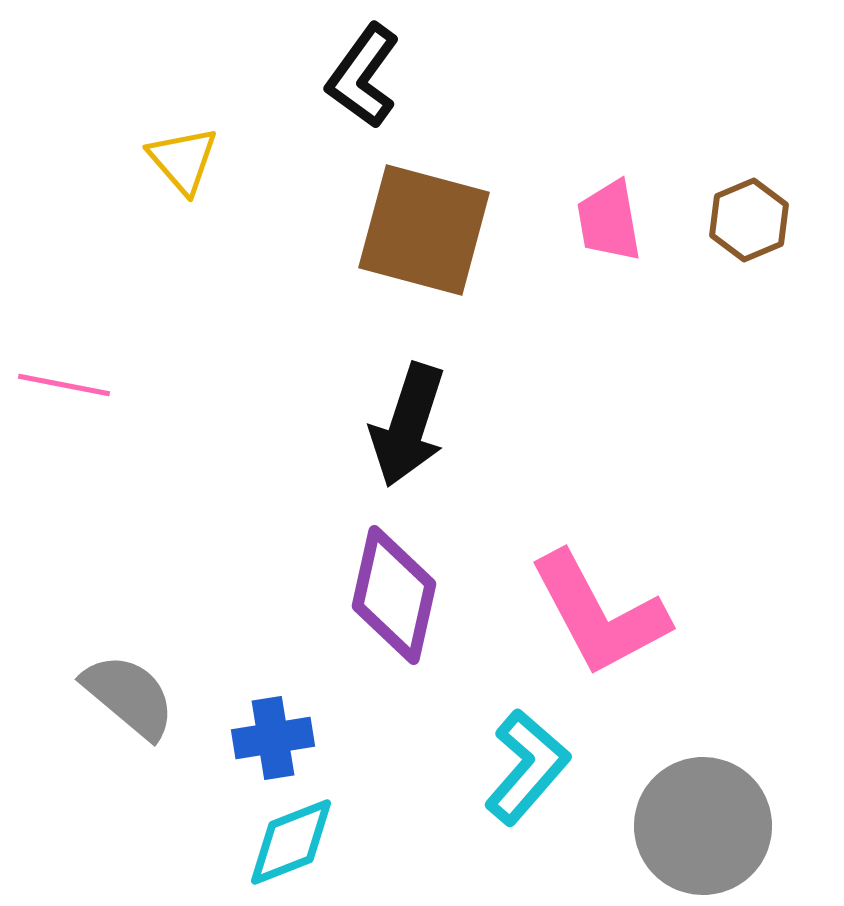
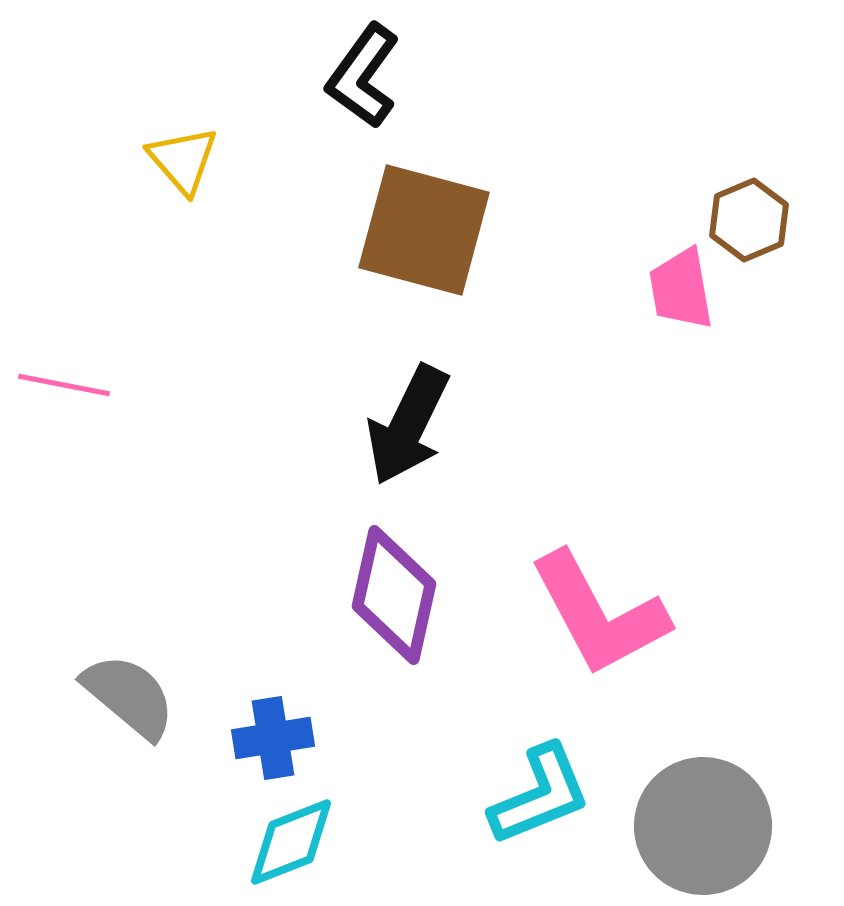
pink trapezoid: moved 72 px right, 68 px down
black arrow: rotated 8 degrees clockwise
cyan L-shape: moved 13 px right, 28 px down; rotated 27 degrees clockwise
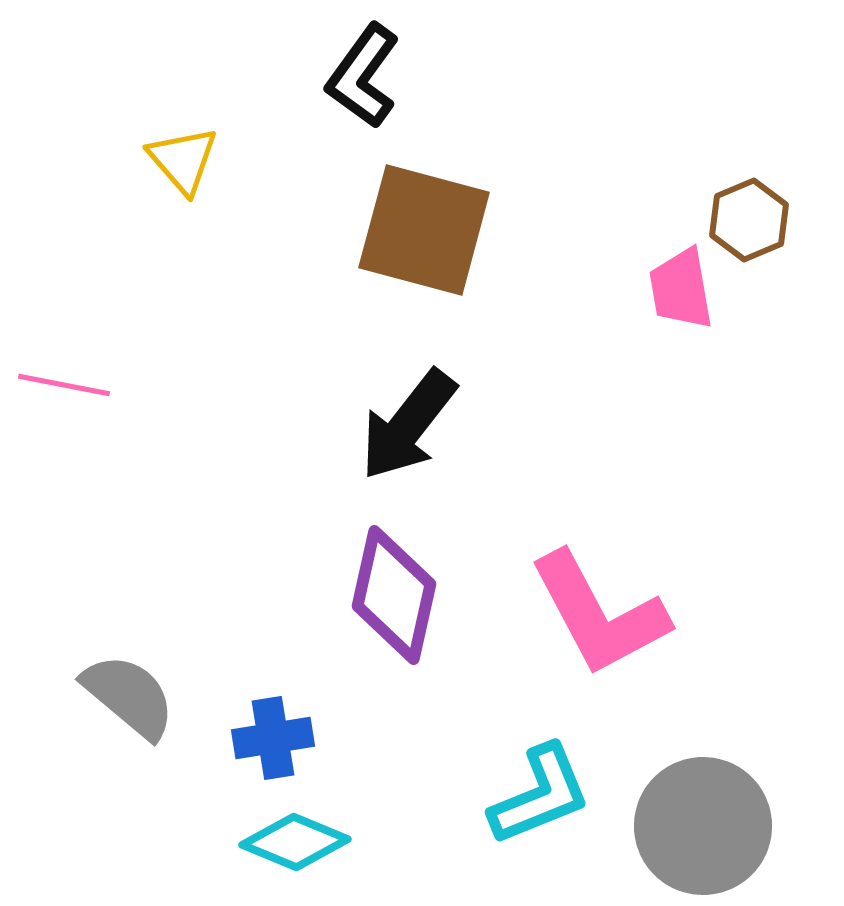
black arrow: rotated 12 degrees clockwise
cyan diamond: moved 4 px right; rotated 44 degrees clockwise
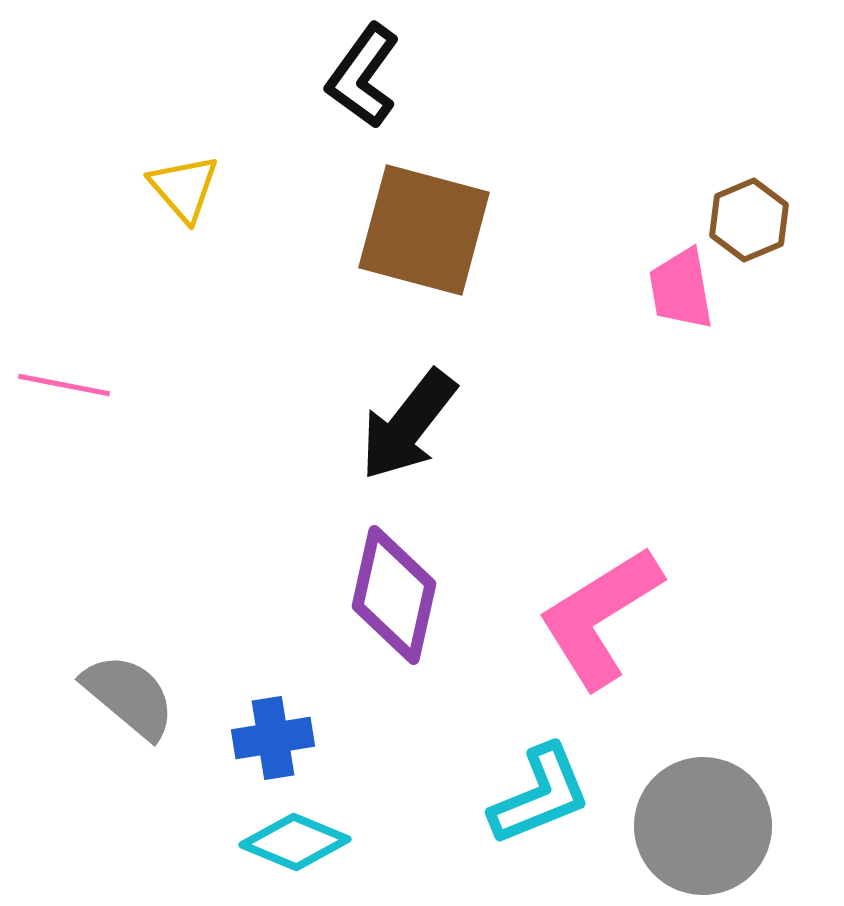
yellow triangle: moved 1 px right, 28 px down
pink L-shape: moved 1 px right, 3 px down; rotated 86 degrees clockwise
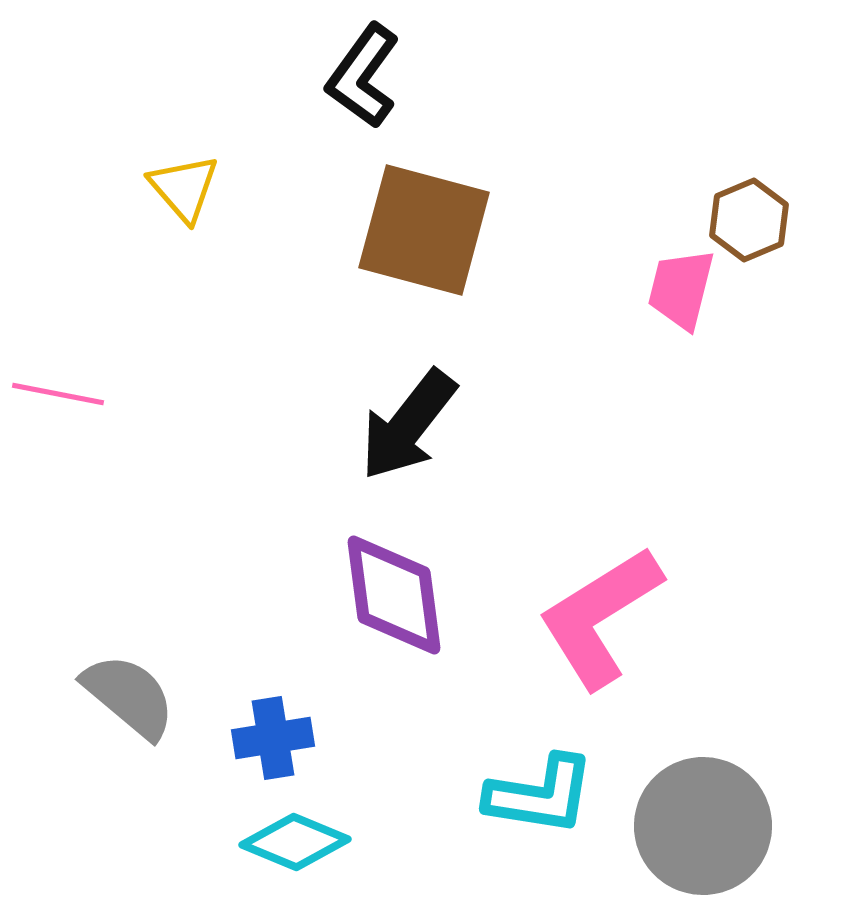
pink trapezoid: rotated 24 degrees clockwise
pink line: moved 6 px left, 9 px down
purple diamond: rotated 20 degrees counterclockwise
cyan L-shape: rotated 31 degrees clockwise
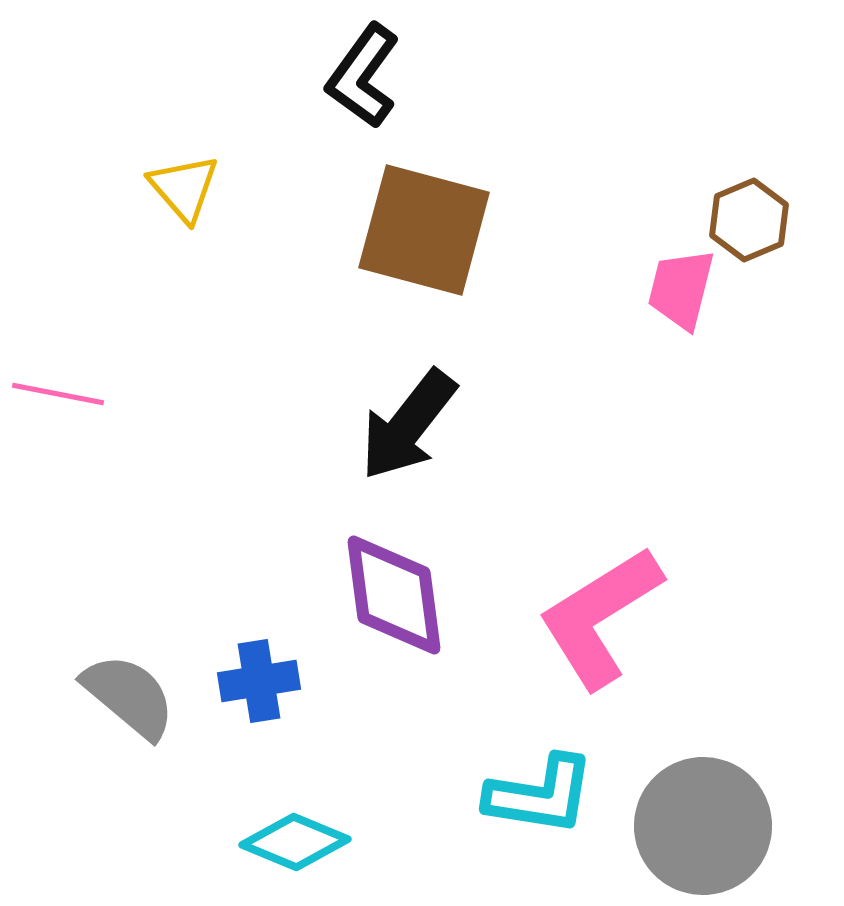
blue cross: moved 14 px left, 57 px up
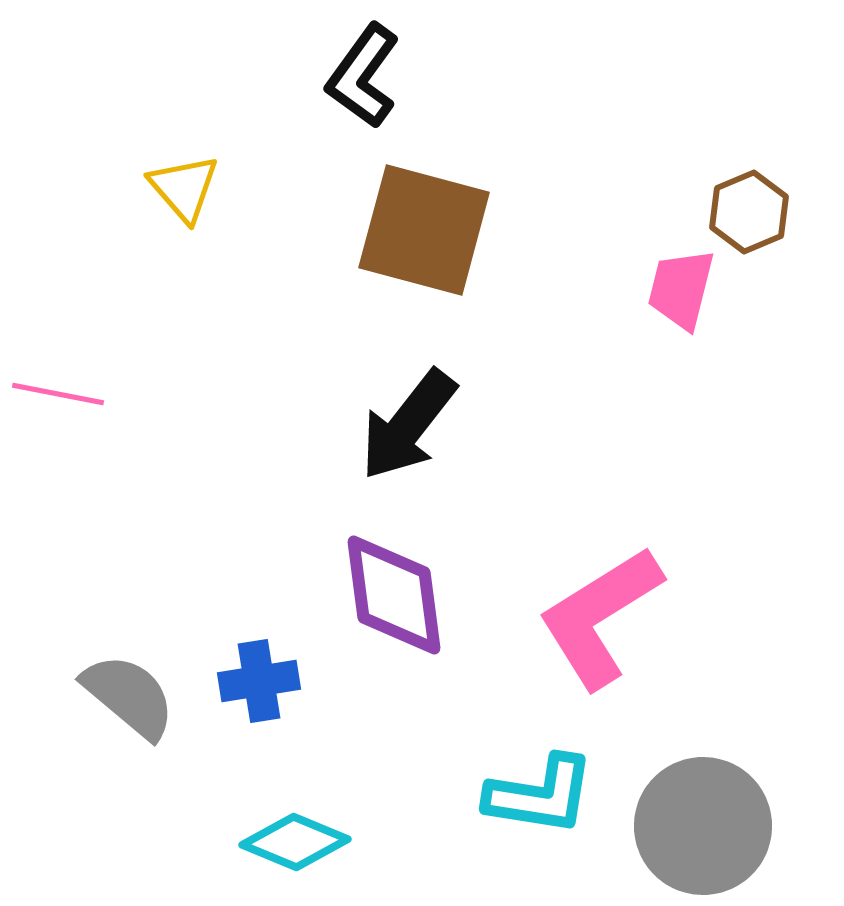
brown hexagon: moved 8 px up
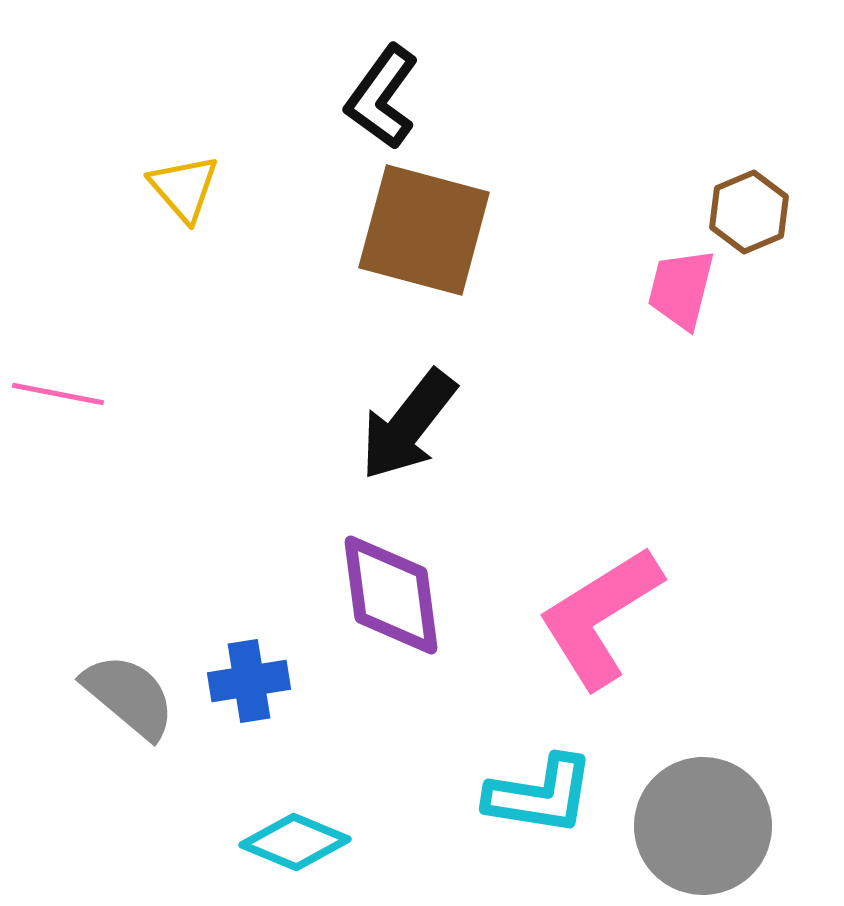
black L-shape: moved 19 px right, 21 px down
purple diamond: moved 3 px left
blue cross: moved 10 px left
